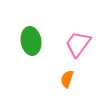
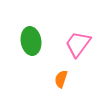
orange semicircle: moved 6 px left
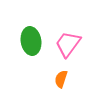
pink trapezoid: moved 10 px left
